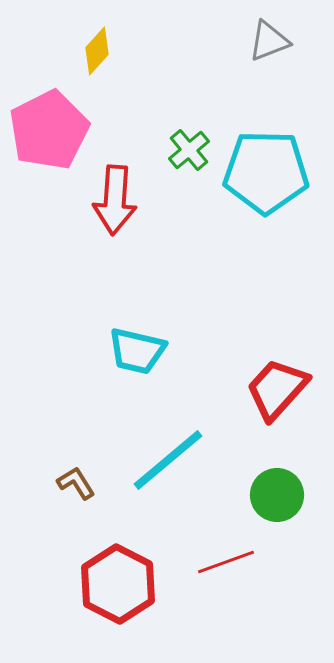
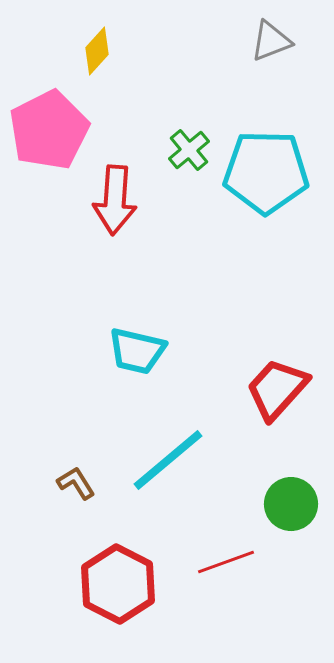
gray triangle: moved 2 px right
green circle: moved 14 px right, 9 px down
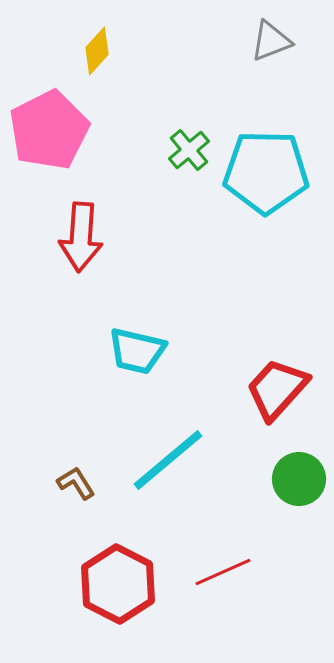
red arrow: moved 34 px left, 37 px down
green circle: moved 8 px right, 25 px up
red line: moved 3 px left, 10 px down; rotated 4 degrees counterclockwise
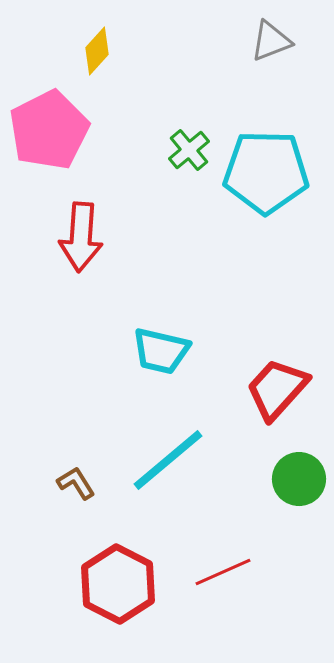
cyan trapezoid: moved 24 px right
